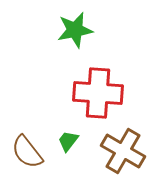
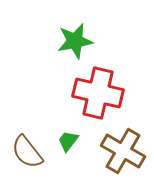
green star: moved 11 px down
red cross: rotated 9 degrees clockwise
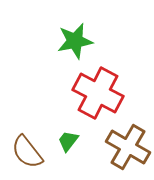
red cross: rotated 15 degrees clockwise
brown cross: moved 5 px right, 4 px up
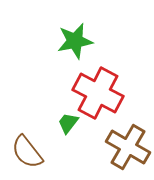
green trapezoid: moved 18 px up
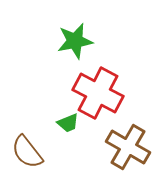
green trapezoid: rotated 150 degrees counterclockwise
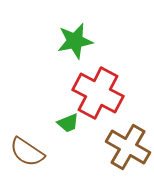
brown semicircle: rotated 18 degrees counterclockwise
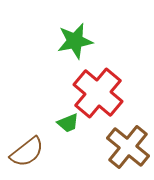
red cross: rotated 12 degrees clockwise
brown cross: rotated 9 degrees clockwise
brown semicircle: rotated 72 degrees counterclockwise
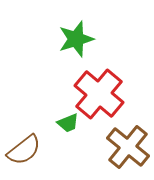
green star: moved 1 px right, 2 px up; rotated 6 degrees counterclockwise
red cross: moved 1 px right, 1 px down
brown semicircle: moved 3 px left, 2 px up
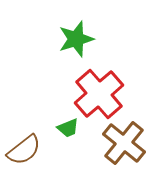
red cross: rotated 9 degrees clockwise
green trapezoid: moved 5 px down
brown cross: moved 4 px left, 4 px up
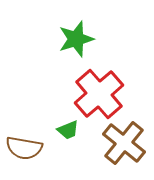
green trapezoid: moved 2 px down
brown semicircle: moved 2 px up; rotated 48 degrees clockwise
